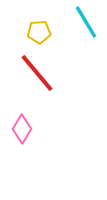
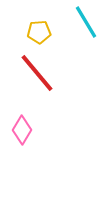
pink diamond: moved 1 px down
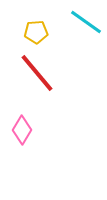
cyan line: rotated 24 degrees counterclockwise
yellow pentagon: moved 3 px left
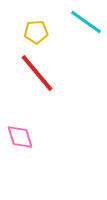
pink diamond: moved 2 px left, 7 px down; rotated 48 degrees counterclockwise
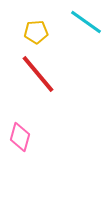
red line: moved 1 px right, 1 px down
pink diamond: rotated 32 degrees clockwise
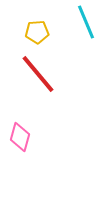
cyan line: rotated 32 degrees clockwise
yellow pentagon: moved 1 px right
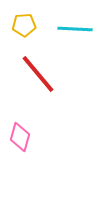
cyan line: moved 11 px left, 7 px down; rotated 64 degrees counterclockwise
yellow pentagon: moved 13 px left, 7 px up
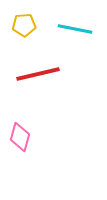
cyan line: rotated 8 degrees clockwise
red line: rotated 63 degrees counterclockwise
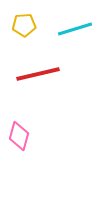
cyan line: rotated 28 degrees counterclockwise
pink diamond: moved 1 px left, 1 px up
